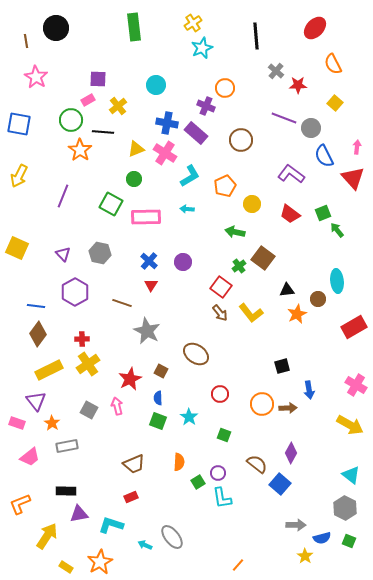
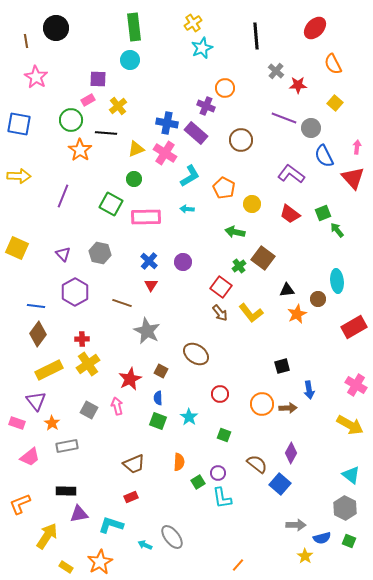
cyan circle at (156, 85): moved 26 px left, 25 px up
black line at (103, 132): moved 3 px right, 1 px down
yellow arrow at (19, 176): rotated 115 degrees counterclockwise
orange pentagon at (225, 186): moved 1 px left, 2 px down; rotated 20 degrees counterclockwise
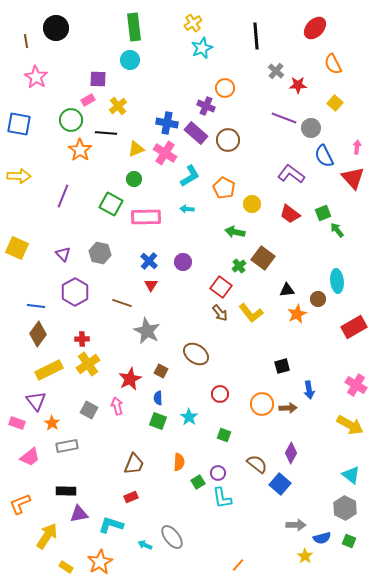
brown circle at (241, 140): moved 13 px left
brown trapezoid at (134, 464): rotated 45 degrees counterclockwise
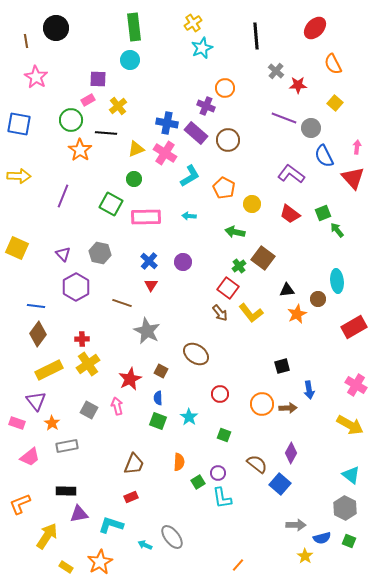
cyan arrow at (187, 209): moved 2 px right, 7 px down
red square at (221, 287): moved 7 px right, 1 px down
purple hexagon at (75, 292): moved 1 px right, 5 px up
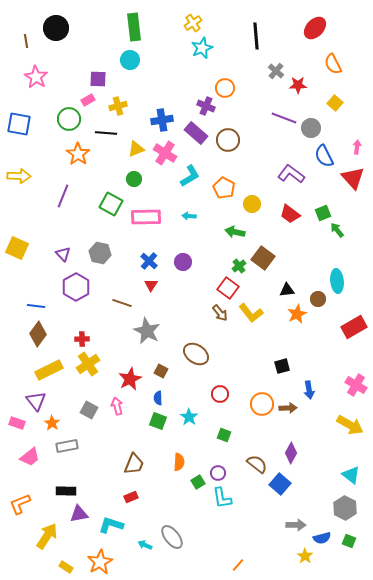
yellow cross at (118, 106): rotated 24 degrees clockwise
green circle at (71, 120): moved 2 px left, 1 px up
blue cross at (167, 123): moved 5 px left, 3 px up; rotated 20 degrees counterclockwise
orange star at (80, 150): moved 2 px left, 4 px down
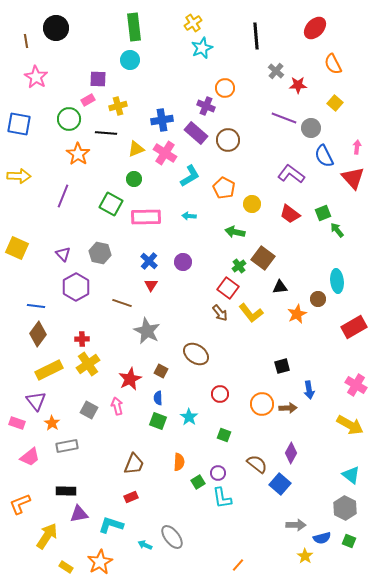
black triangle at (287, 290): moved 7 px left, 3 px up
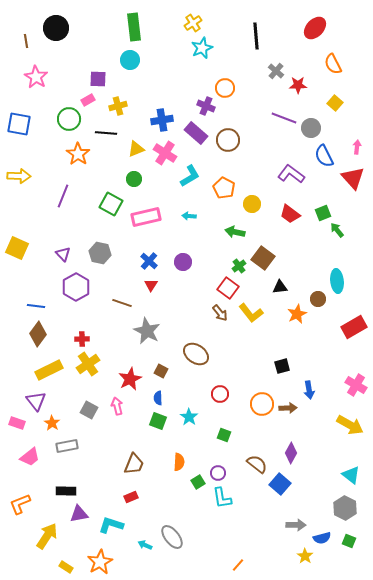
pink rectangle at (146, 217): rotated 12 degrees counterclockwise
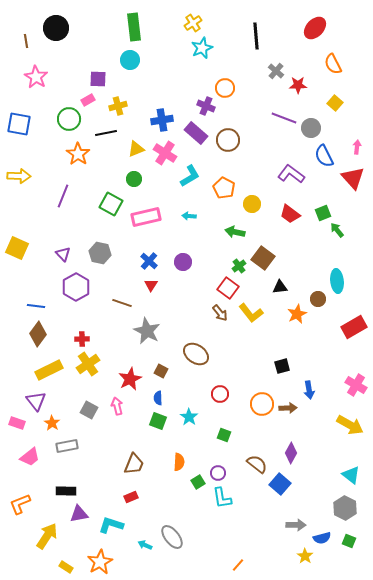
black line at (106, 133): rotated 15 degrees counterclockwise
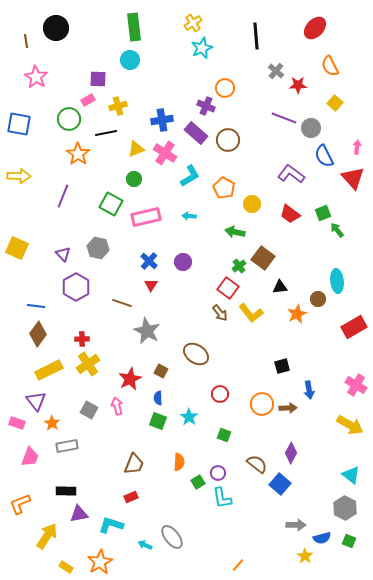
orange semicircle at (333, 64): moved 3 px left, 2 px down
gray hexagon at (100, 253): moved 2 px left, 5 px up
pink trapezoid at (30, 457): rotated 30 degrees counterclockwise
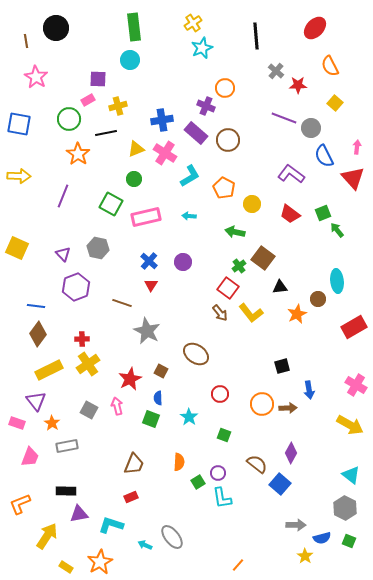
purple hexagon at (76, 287): rotated 8 degrees clockwise
green square at (158, 421): moved 7 px left, 2 px up
